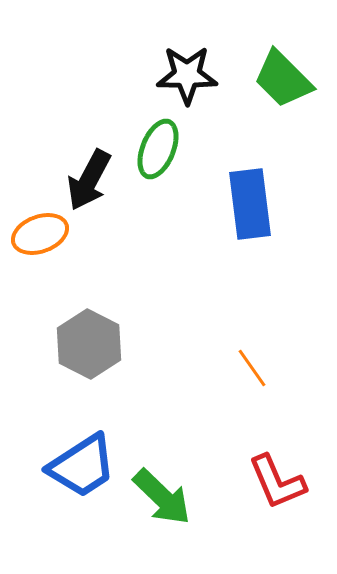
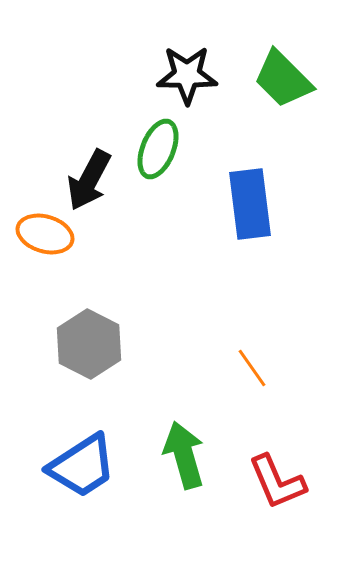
orange ellipse: moved 5 px right; rotated 36 degrees clockwise
green arrow: moved 22 px right, 42 px up; rotated 150 degrees counterclockwise
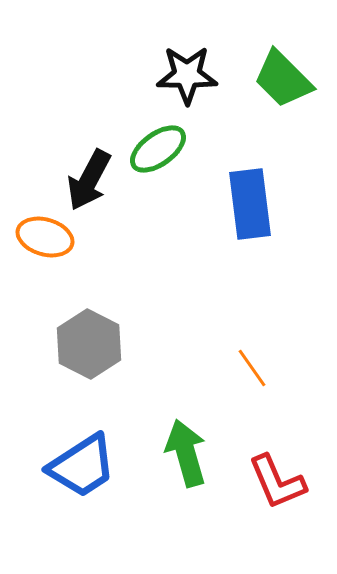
green ellipse: rotated 32 degrees clockwise
orange ellipse: moved 3 px down
green arrow: moved 2 px right, 2 px up
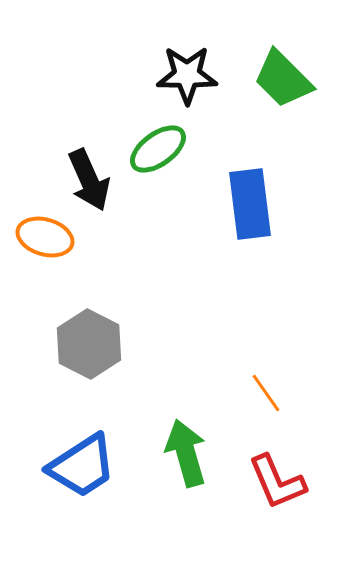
black arrow: rotated 52 degrees counterclockwise
orange line: moved 14 px right, 25 px down
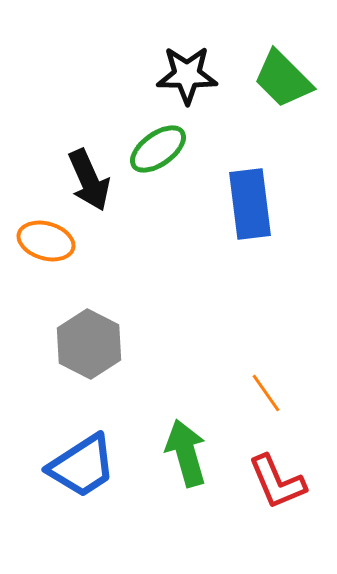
orange ellipse: moved 1 px right, 4 px down
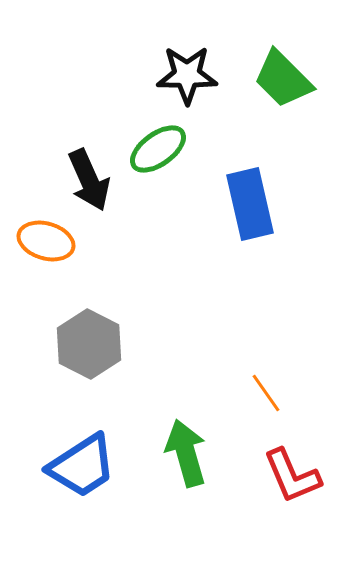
blue rectangle: rotated 6 degrees counterclockwise
red L-shape: moved 15 px right, 6 px up
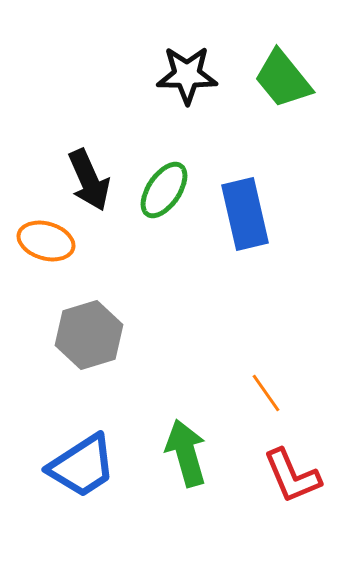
green trapezoid: rotated 6 degrees clockwise
green ellipse: moved 6 px right, 41 px down; rotated 20 degrees counterclockwise
blue rectangle: moved 5 px left, 10 px down
gray hexagon: moved 9 px up; rotated 16 degrees clockwise
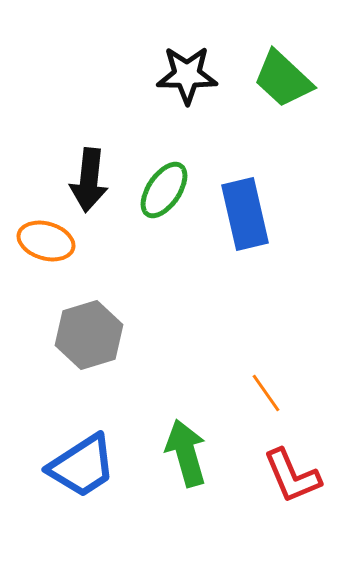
green trapezoid: rotated 8 degrees counterclockwise
black arrow: rotated 30 degrees clockwise
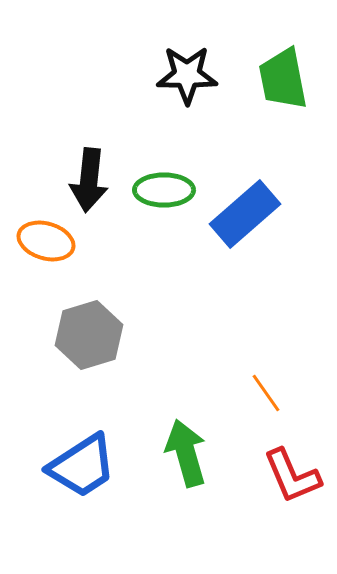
green trapezoid: rotated 36 degrees clockwise
green ellipse: rotated 56 degrees clockwise
blue rectangle: rotated 62 degrees clockwise
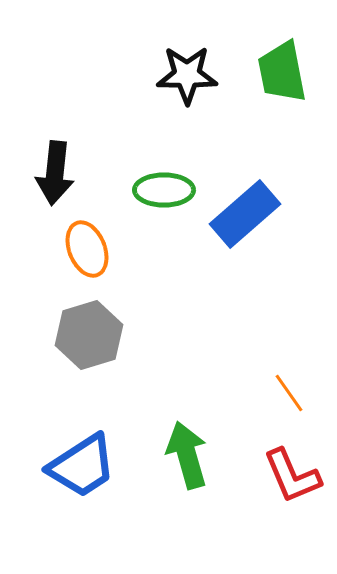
green trapezoid: moved 1 px left, 7 px up
black arrow: moved 34 px left, 7 px up
orange ellipse: moved 41 px right, 8 px down; rotated 52 degrees clockwise
orange line: moved 23 px right
green arrow: moved 1 px right, 2 px down
